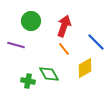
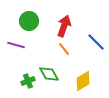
green circle: moved 2 px left
yellow diamond: moved 2 px left, 13 px down
green cross: rotated 32 degrees counterclockwise
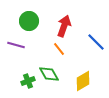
orange line: moved 5 px left
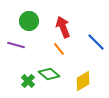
red arrow: moved 1 px left, 1 px down; rotated 40 degrees counterclockwise
green diamond: rotated 20 degrees counterclockwise
green cross: rotated 24 degrees counterclockwise
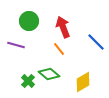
yellow diamond: moved 1 px down
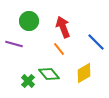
purple line: moved 2 px left, 1 px up
green diamond: rotated 10 degrees clockwise
yellow diamond: moved 1 px right, 9 px up
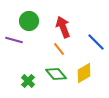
purple line: moved 4 px up
green diamond: moved 7 px right
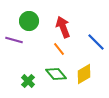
yellow diamond: moved 1 px down
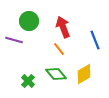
blue line: moved 1 px left, 2 px up; rotated 24 degrees clockwise
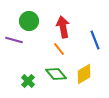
red arrow: rotated 10 degrees clockwise
